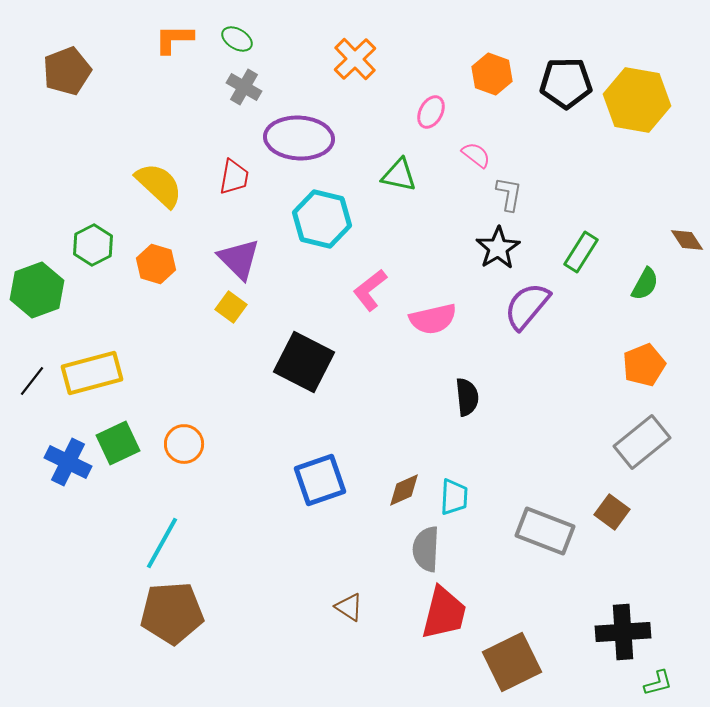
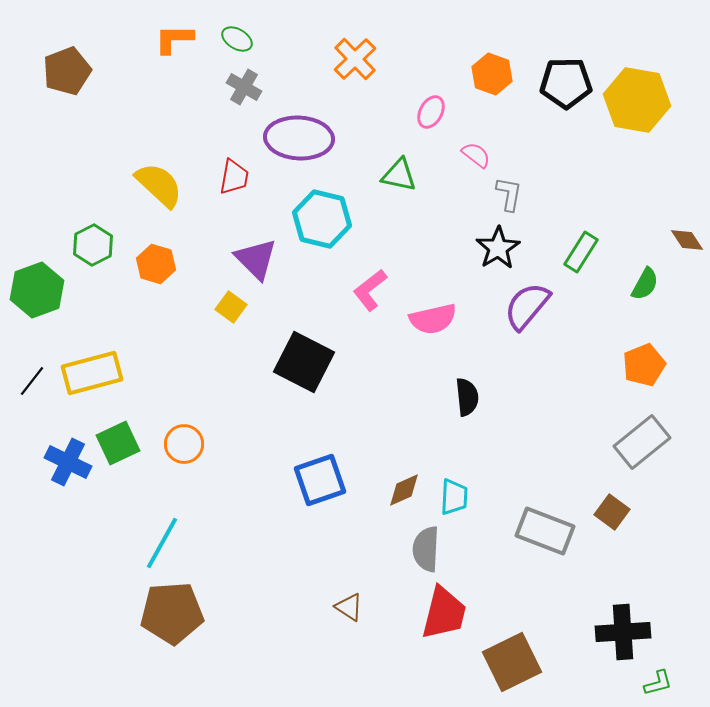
purple triangle at (239, 259): moved 17 px right
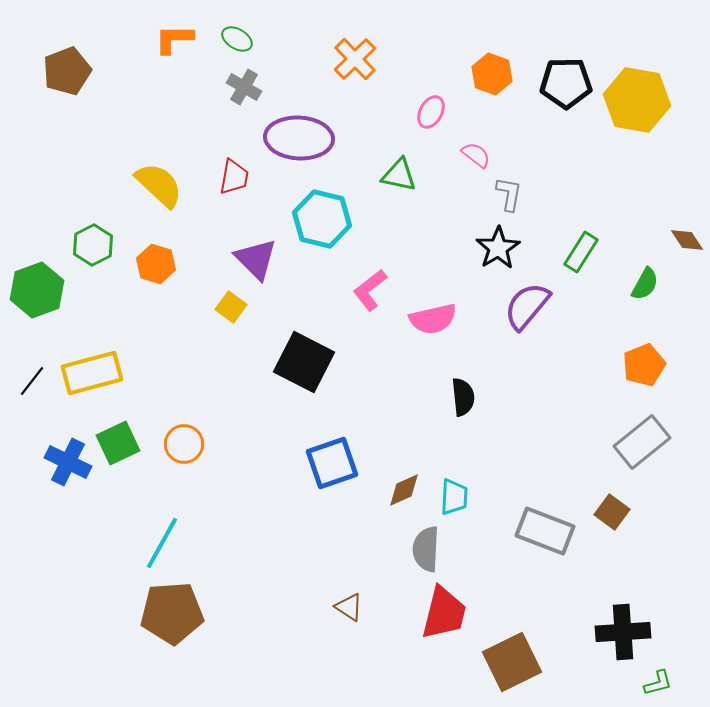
black semicircle at (467, 397): moved 4 px left
blue square at (320, 480): moved 12 px right, 17 px up
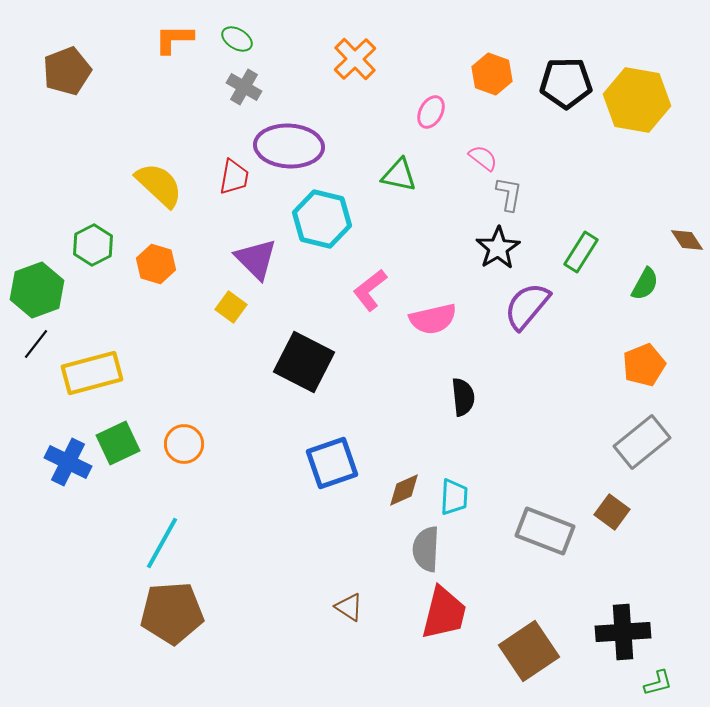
purple ellipse at (299, 138): moved 10 px left, 8 px down
pink semicircle at (476, 155): moved 7 px right, 3 px down
black line at (32, 381): moved 4 px right, 37 px up
brown square at (512, 662): moved 17 px right, 11 px up; rotated 8 degrees counterclockwise
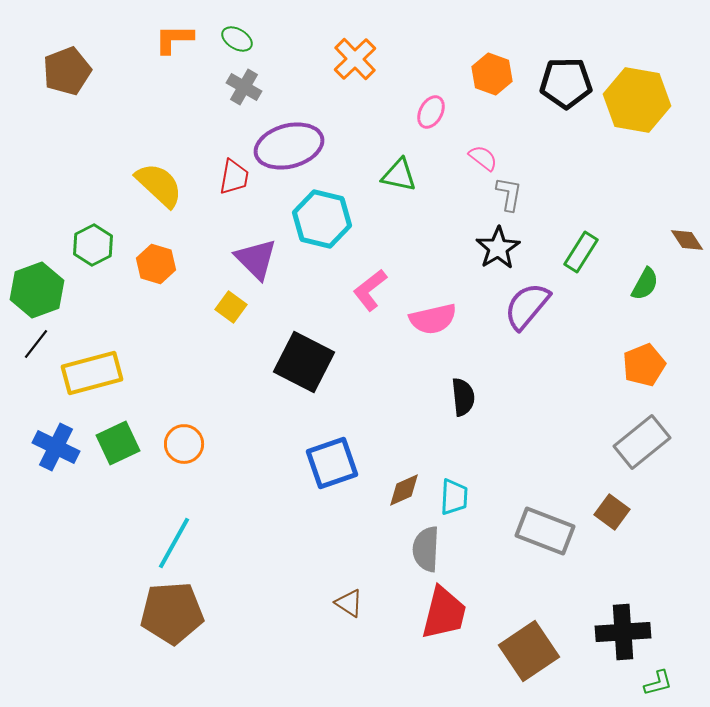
purple ellipse at (289, 146): rotated 18 degrees counterclockwise
blue cross at (68, 462): moved 12 px left, 15 px up
cyan line at (162, 543): moved 12 px right
brown triangle at (349, 607): moved 4 px up
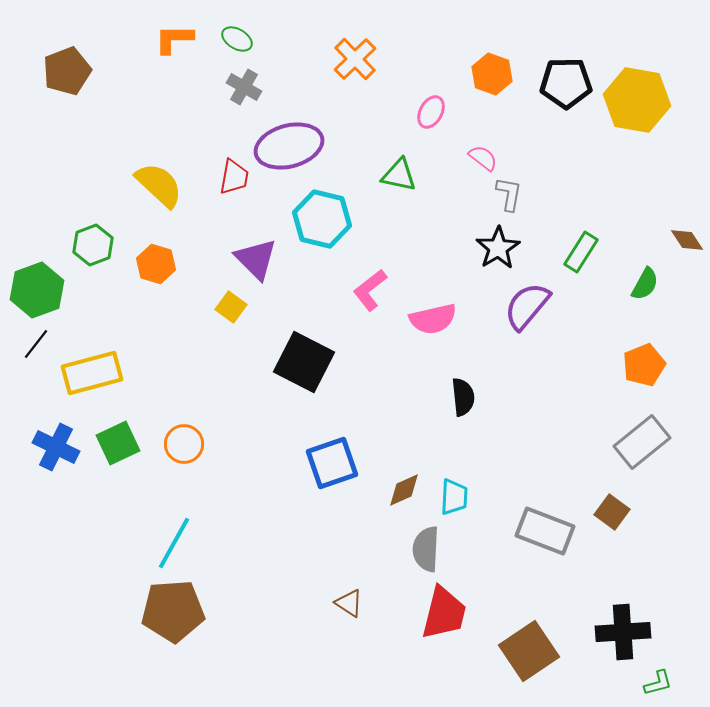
green hexagon at (93, 245): rotated 6 degrees clockwise
brown pentagon at (172, 613): moved 1 px right, 2 px up
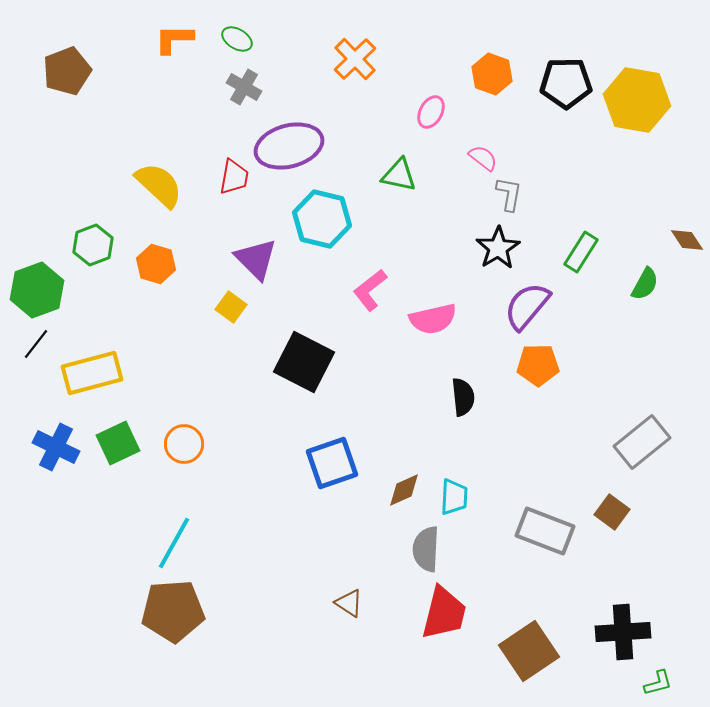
orange pentagon at (644, 365): moved 106 px left; rotated 21 degrees clockwise
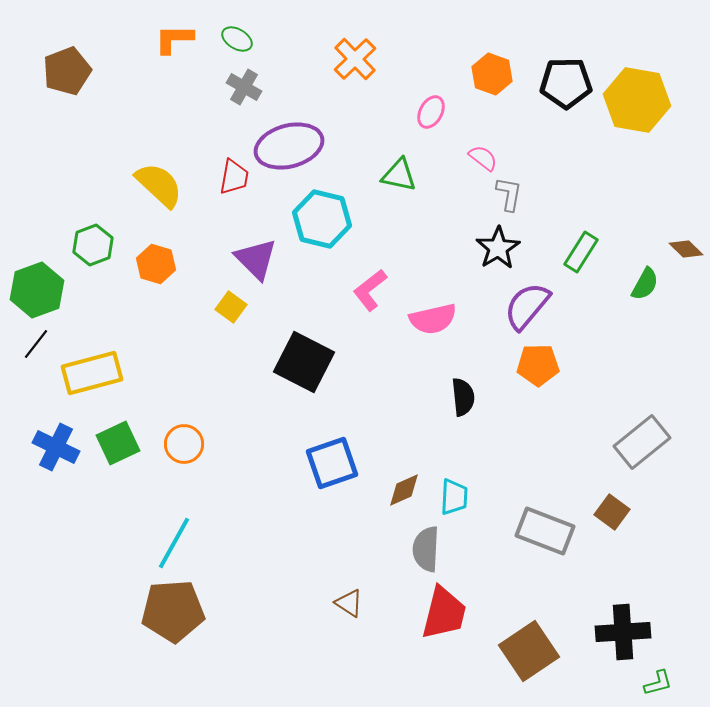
brown diamond at (687, 240): moved 1 px left, 9 px down; rotated 12 degrees counterclockwise
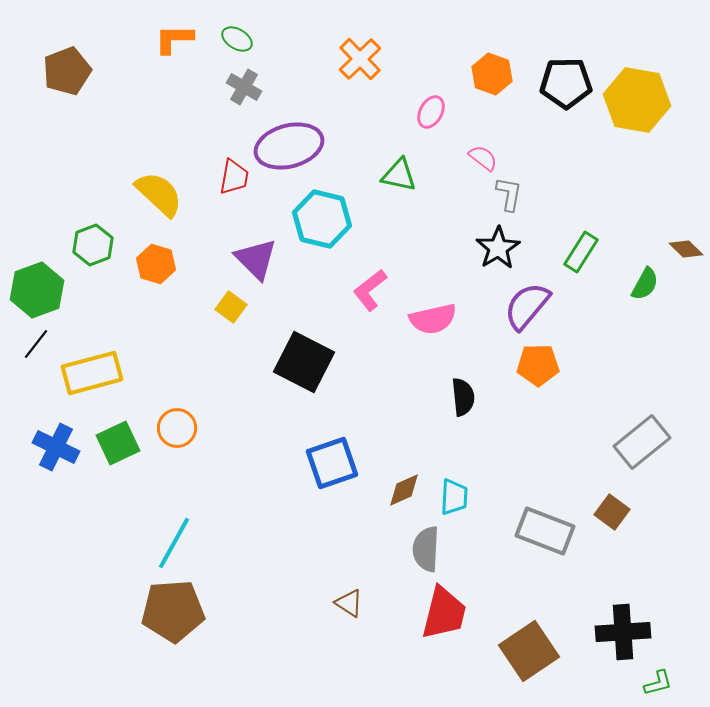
orange cross at (355, 59): moved 5 px right
yellow semicircle at (159, 185): moved 9 px down
orange circle at (184, 444): moved 7 px left, 16 px up
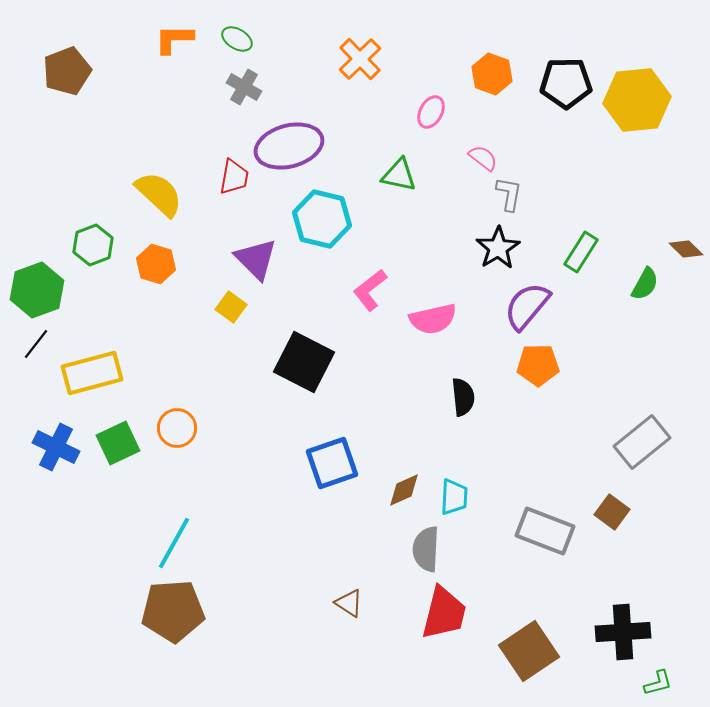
yellow hexagon at (637, 100): rotated 16 degrees counterclockwise
